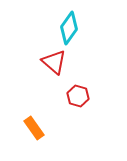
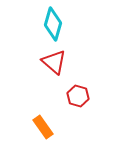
cyan diamond: moved 16 px left, 4 px up; rotated 20 degrees counterclockwise
orange rectangle: moved 9 px right, 1 px up
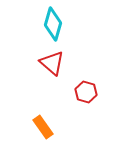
red triangle: moved 2 px left, 1 px down
red hexagon: moved 8 px right, 4 px up
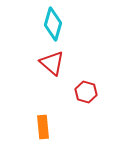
orange rectangle: rotated 30 degrees clockwise
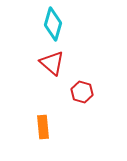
red hexagon: moved 4 px left
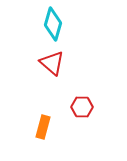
red hexagon: moved 15 px down; rotated 15 degrees counterclockwise
orange rectangle: rotated 20 degrees clockwise
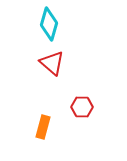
cyan diamond: moved 4 px left
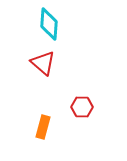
cyan diamond: rotated 12 degrees counterclockwise
red triangle: moved 9 px left
